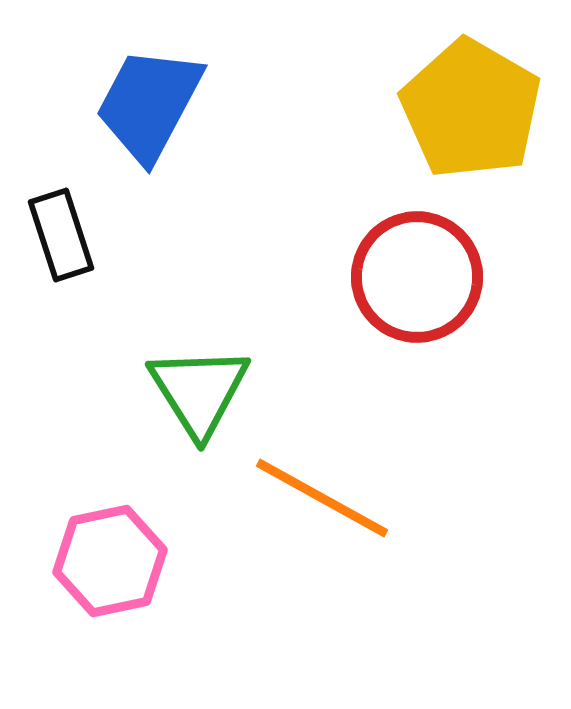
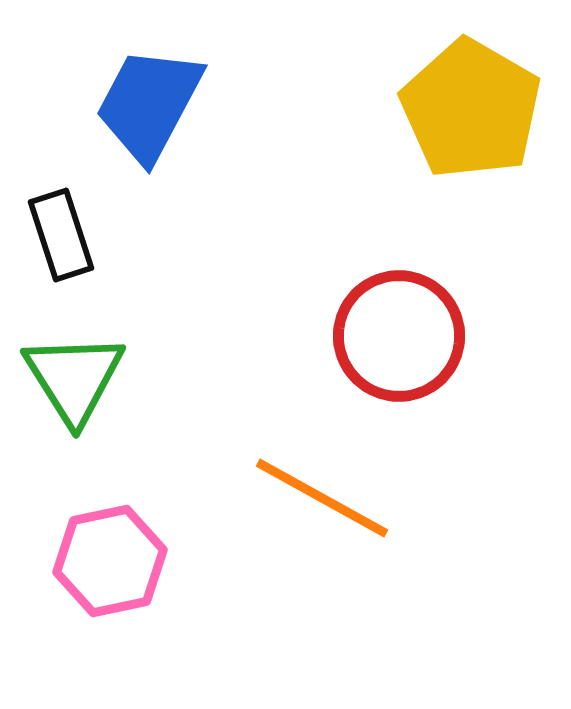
red circle: moved 18 px left, 59 px down
green triangle: moved 125 px left, 13 px up
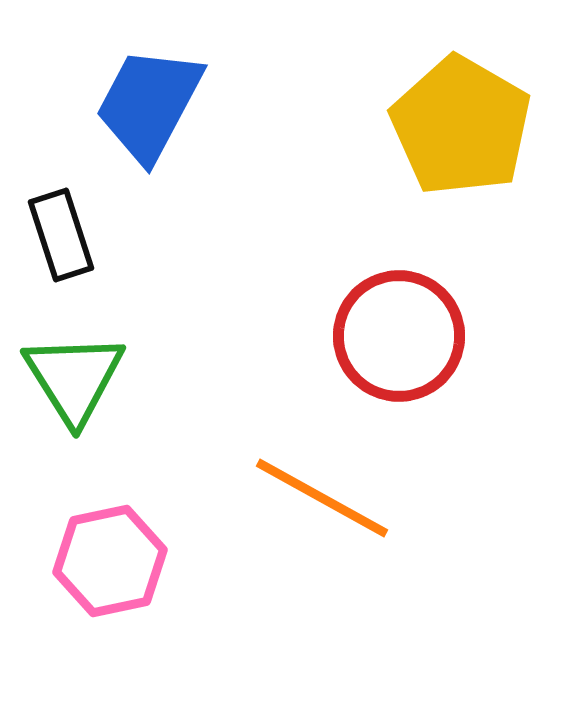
yellow pentagon: moved 10 px left, 17 px down
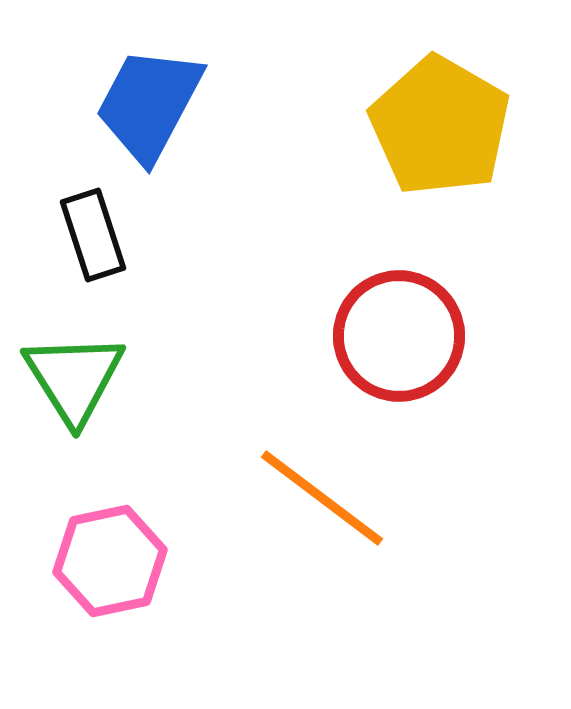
yellow pentagon: moved 21 px left
black rectangle: moved 32 px right
orange line: rotated 8 degrees clockwise
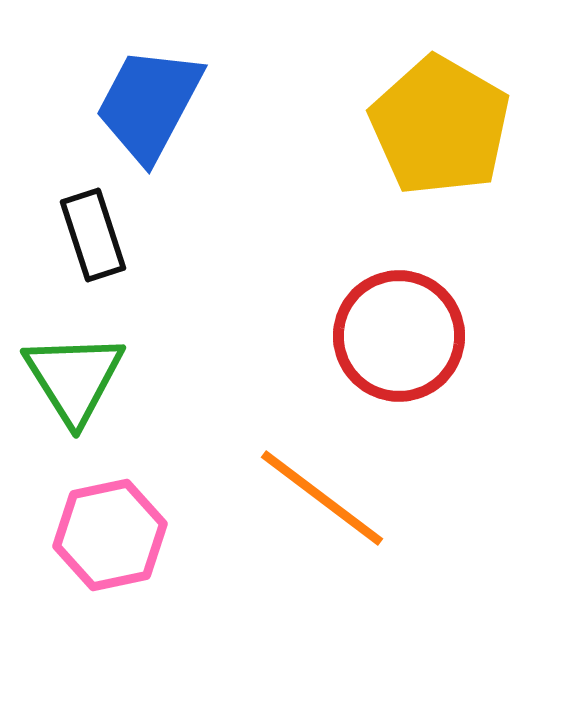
pink hexagon: moved 26 px up
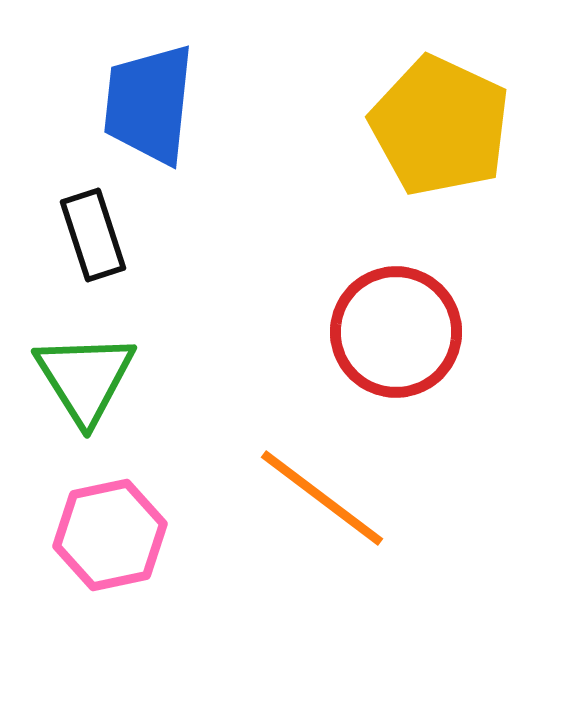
blue trapezoid: rotated 22 degrees counterclockwise
yellow pentagon: rotated 5 degrees counterclockwise
red circle: moved 3 px left, 4 px up
green triangle: moved 11 px right
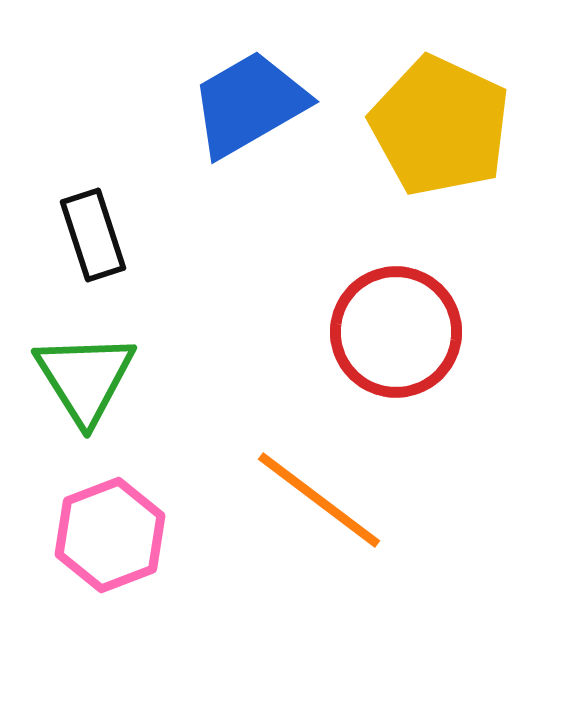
blue trapezoid: moved 100 px right; rotated 54 degrees clockwise
orange line: moved 3 px left, 2 px down
pink hexagon: rotated 9 degrees counterclockwise
